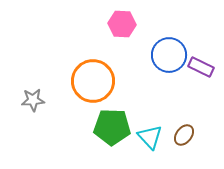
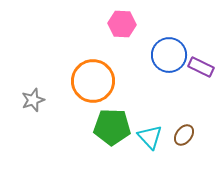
gray star: rotated 15 degrees counterclockwise
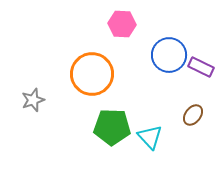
orange circle: moved 1 px left, 7 px up
brown ellipse: moved 9 px right, 20 px up
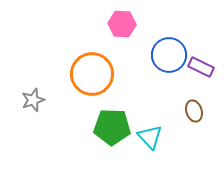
brown ellipse: moved 1 px right, 4 px up; rotated 55 degrees counterclockwise
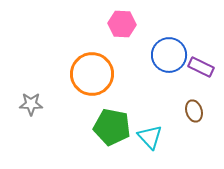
gray star: moved 2 px left, 4 px down; rotated 20 degrees clockwise
green pentagon: rotated 9 degrees clockwise
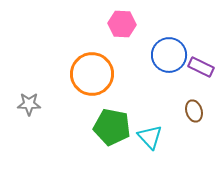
gray star: moved 2 px left
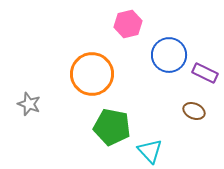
pink hexagon: moved 6 px right; rotated 16 degrees counterclockwise
purple rectangle: moved 4 px right, 6 px down
gray star: rotated 20 degrees clockwise
brown ellipse: rotated 50 degrees counterclockwise
cyan triangle: moved 14 px down
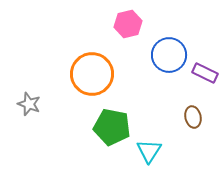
brown ellipse: moved 1 px left, 6 px down; rotated 55 degrees clockwise
cyan triangle: moved 1 px left; rotated 16 degrees clockwise
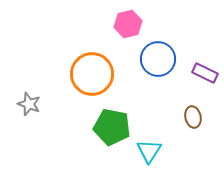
blue circle: moved 11 px left, 4 px down
